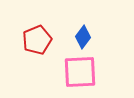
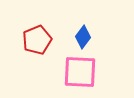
pink square: rotated 6 degrees clockwise
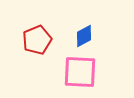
blue diamond: moved 1 px right, 1 px up; rotated 25 degrees clockwise
